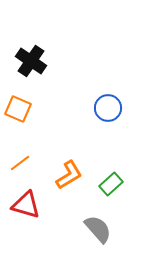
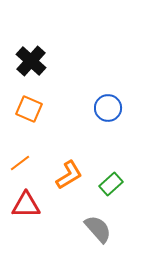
black cross: rotated 8 degrees clockwise
orange square: moved 11 px right
red triangle: rotated 16 degrees counterclockwise
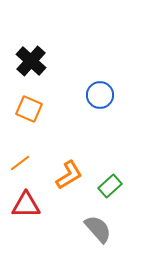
blue circle: moved 8 px left, 13 px up
green rectangle: moved 1 px left, 2 px down
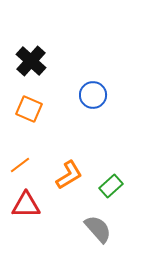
blue circle: moved 7 px left
orange line: moved 2 px down
green rectangle: moved 1 px right
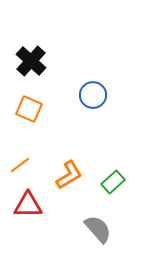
green rectangle: moved 2 px right, 4 px up
red triangle: moved 2 px right
